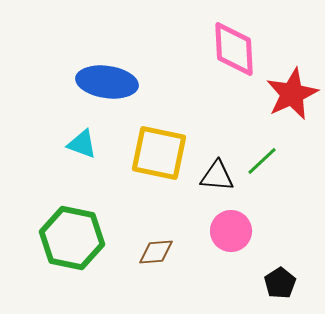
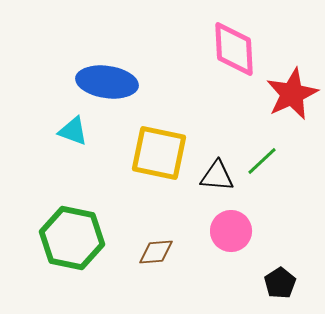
cyan triangle: moved 9 px left, 13 px up
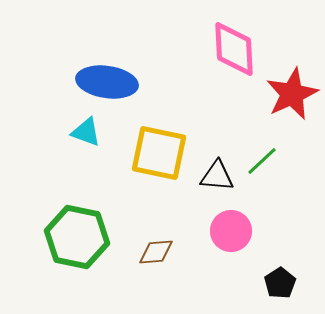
cyan triangle: moved 13 px right, 1 px down
green hexagon: moved 5 px right, 1 px up
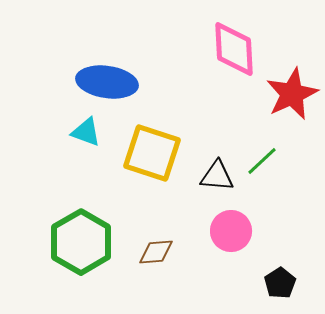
yellow square: moved 7 px left; rotated 6 degrees clockwise
green hexagon: moved 4 px right, 5 px down; rotated 18 degrees clockwise
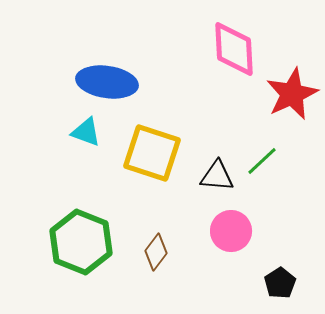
green hexagon: rotated 8 degrees counterclockwise
brown diamond: rotated 48 degrees counterclockwise
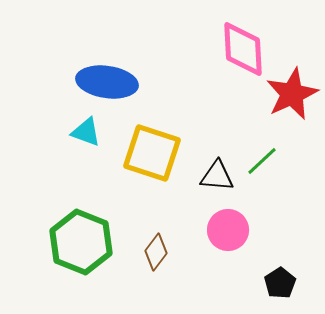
pink diamond: moved 9 px right
pink circle: moved 3 px left, 1 px up
